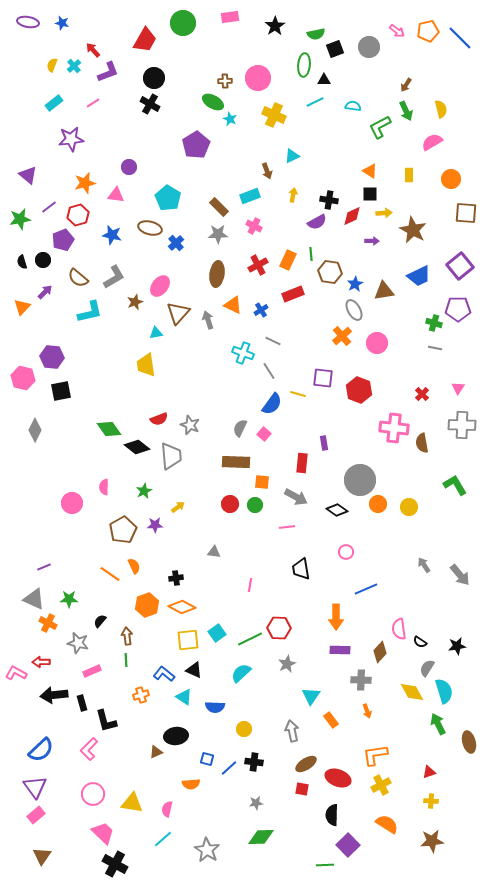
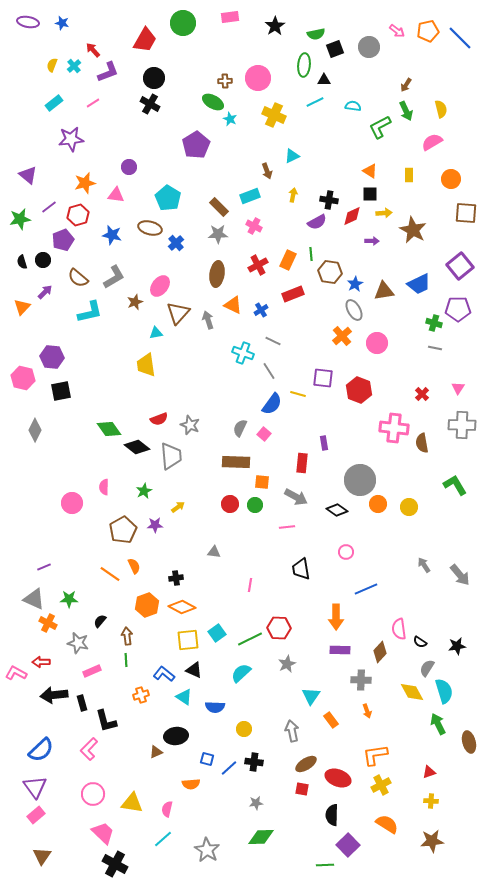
blue trapezoid at (419, 276): moved 8 px down
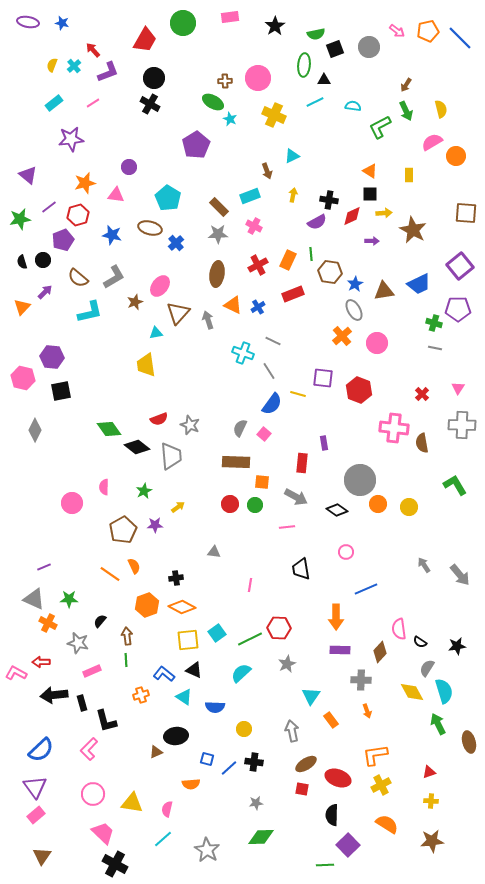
orange circle at (451, 179): moved 5 px right, 23 px up
blue cross at (261, 310): moved 3 px left, 3 px up
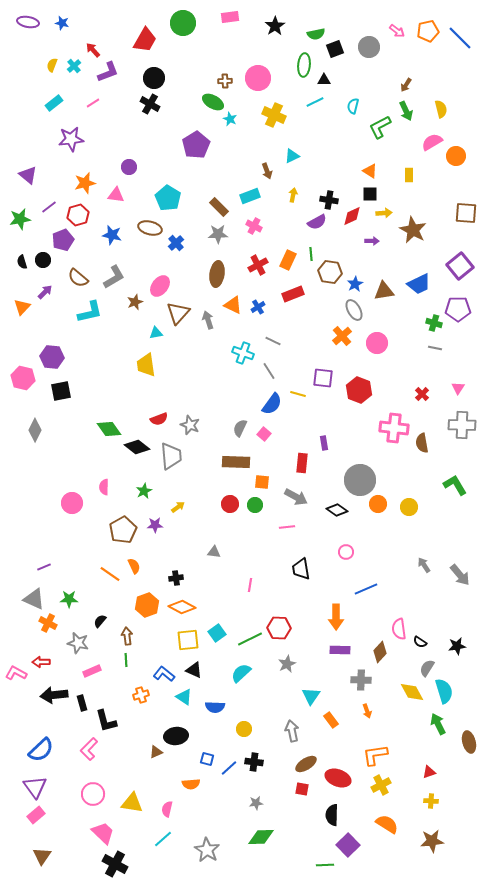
cyan semicircle at (353, 106): rotated 84 degrees counterclockwise
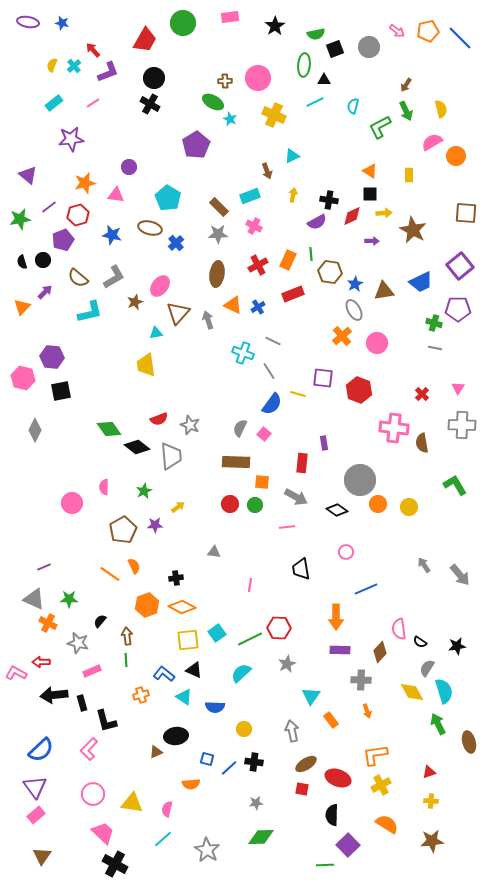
blue trapezoid at (419, 284): moved 2 px right, 2 px up
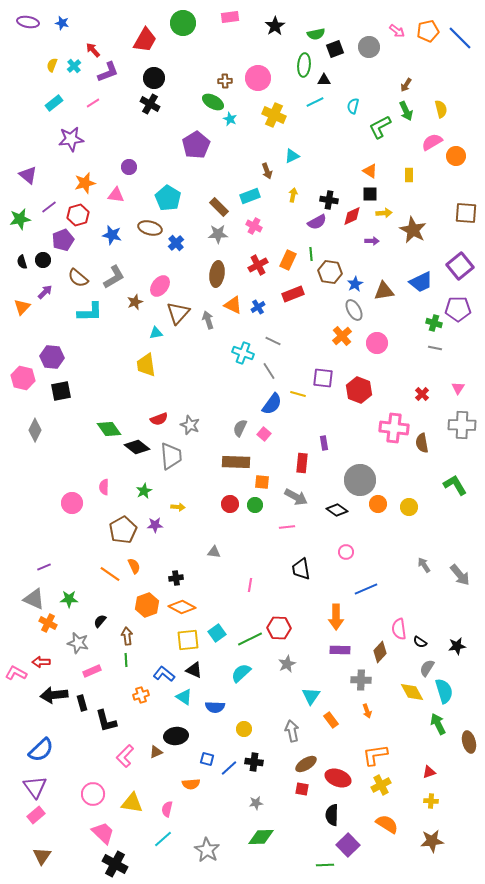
cyan L-shape at (90, 312): rotated 12 degrees clockwise
yellow arrow at (178, 507): rotated 40 degrees clockwise
pink L-shape at (89, 749): moved 36 px right, 7 px down
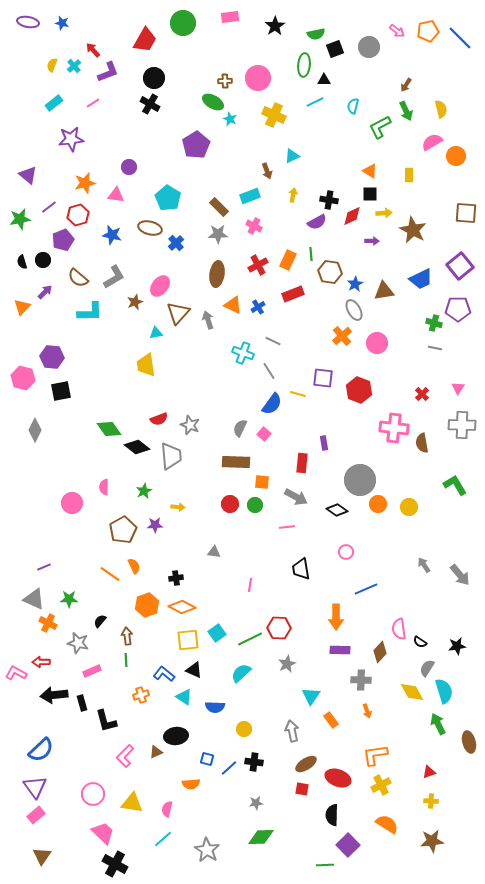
blue trapezoid at (421, 282): moved 3 px up
